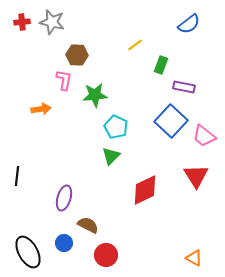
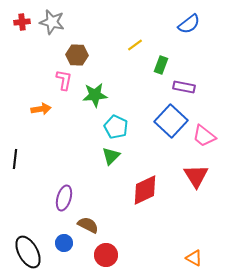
black line: moved 2 px left, 17 px up
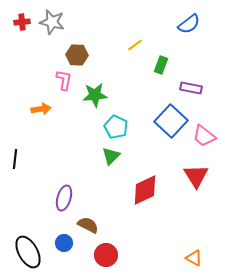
purple rectangle: moved 7 px right, 1 px down
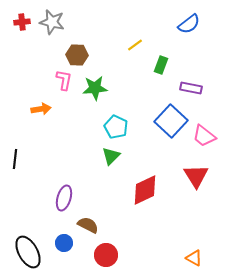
green star: moved 7 px up
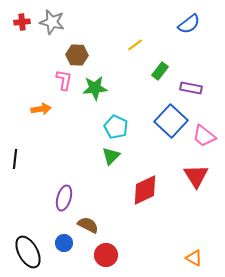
green rectangle: moved 1 px left, 6 px down; rotated 18 degrees clockwise
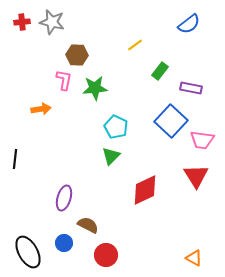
pink trapezoid: moved 2 px left, 4 px down; rotated 30 degrees counterclockwise
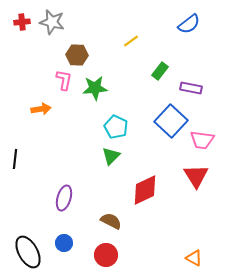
yellow line: moved 4 px left, 4 px up
brown semicircle: moved 23 px right, 4 px up
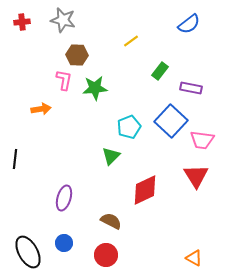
gray star: moved 11 px right, 2 px up
cyan pentagon: moved 13 px right; rotated 25 degrees clockwise
